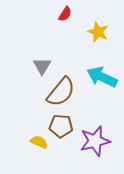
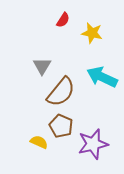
red semicircle: moved 2 px left, 6 px down
yellow star: moved 6 px left, 1 px down; rotated 10 degrees counterclockwise
brown pentagon: rotated 20 degrees clockwise
purple star: moved 2 px left, 3 px down
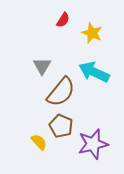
yellow star: rotated 10 degrees clockwise
cyan arrow: moved 8 px left, 5 px up
yellow semicircle: rotated 24 degrees clockwise
